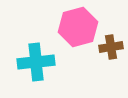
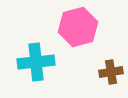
brown cross: moved 25 px down
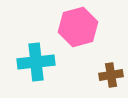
brown cross: moved 3 px down
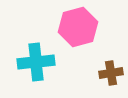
brown cross: moved 2 px up
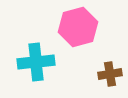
brown cross: moved 1 px left, 1 px down
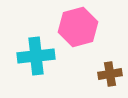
cyan cross: moved 6 px up
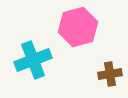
cyan cross: moved 3 px left, 4 px down; rotated 15 degrees counterclockwise
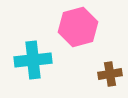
cyan cross: rotated 15 degrees clockwise
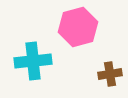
cyan cross: moved 1 px down
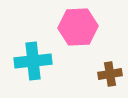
pink hexagon: rotated 12 degrees clockwise
